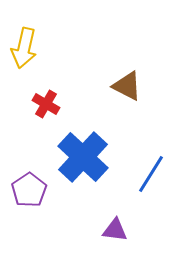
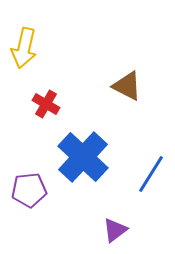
purple pentagon: rotated 28 degrees clockwise
purple triangle: rotated 44 degrees counterclockwise
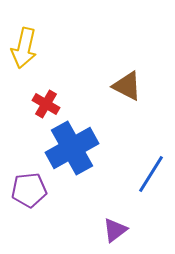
blue cross: moved 11 px left, 9 px up; rotated 18 degrees clockwise
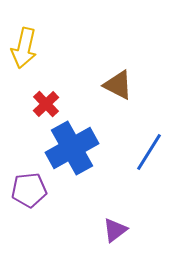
brown triangle: moved 9 px left, 1 px up
red cross: rotated 16 degrees clockwise
blue line: moved 2 px left, 22 px up
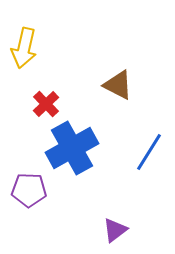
purple pentagon: rotated 8 degrees clockwise
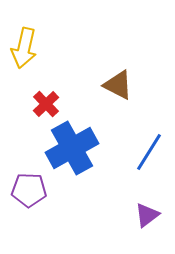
purple triangle: moved 32 px right, 15 px up
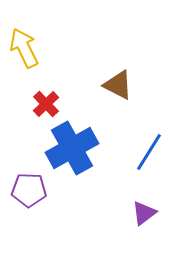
yellow arrow: rotated 141 degrees clockwise
purple triangle: moved 3 px left, 2 px up
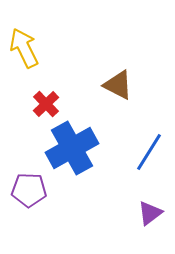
purple triangle: moved 6 px right
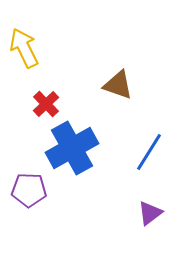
brown triangle: rotated 8 degrees counterclockwise
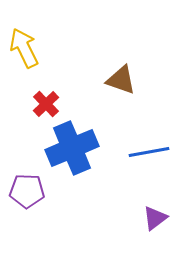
brown triangle: moved 3 px right, 5 px up
blue cross: rotated 6 degrees clockwise
blue line: rotated 48 degrees clockwise
purple pentagon: moved 2 px left, 1 px down
purple triangle: moved 5 px right, 5 px down
